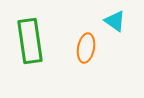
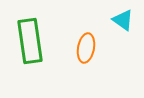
cyan triangle: moved 8 px right, 1 px up
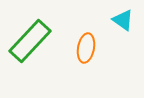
green rectangle: rotated 51 degrees clockwise
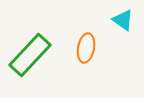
green rectangle: moved 14 px down
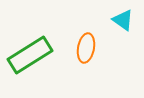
green rectangle: rotated 15 degrees clockwise
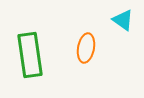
green rectangle: rotated 66 degrees counterclockwise
